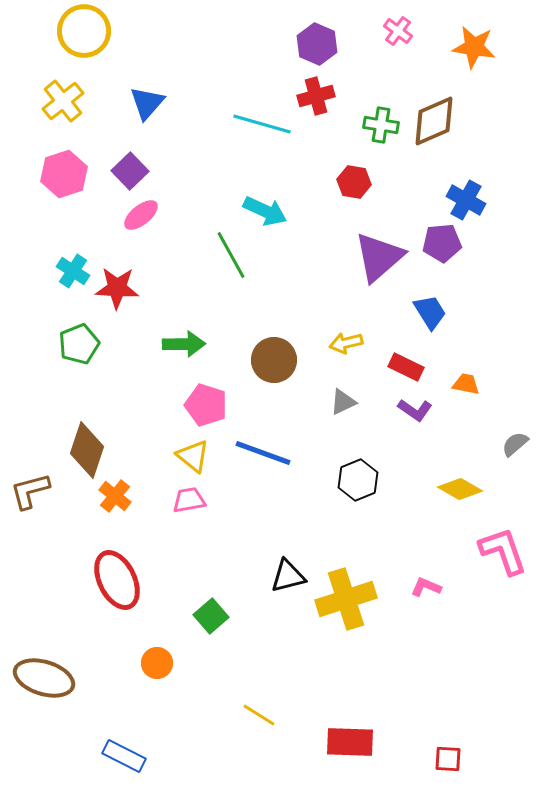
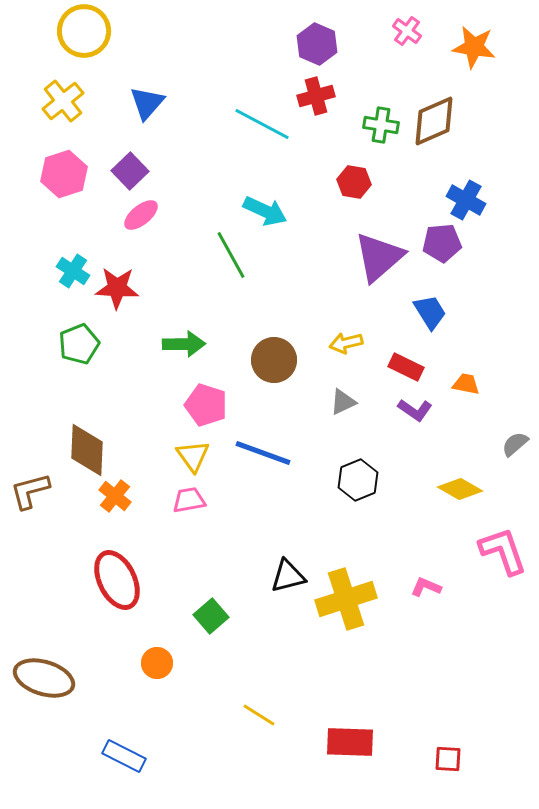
pink cross at (398, 31): moved 9 px right
cyan line at (262, 124): rotated 12 degrees clockwise
brown diamond at (87, 450): rotated 16 degrees counterclockwise
yellow triangle at (193, 456): rotated 15 degrees clockwise
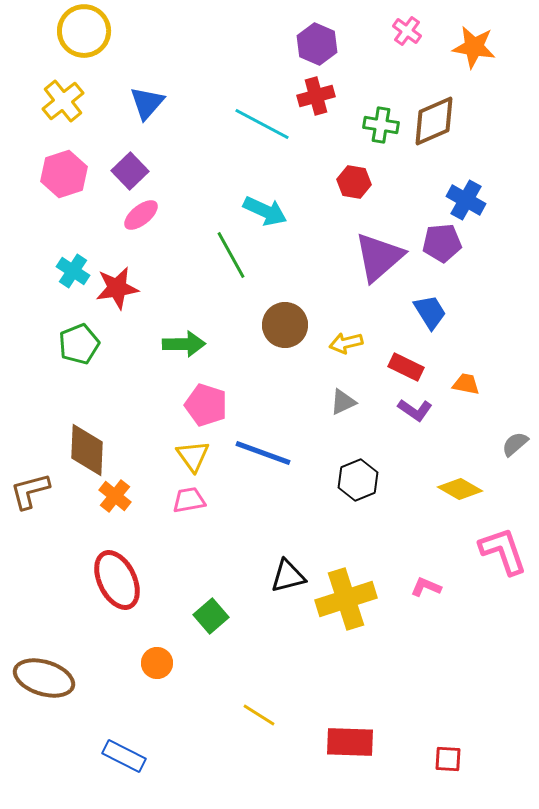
red star at (117, 288): rotated 12 degrees counterclockwise
brown circle at (274, 360): moved 11 px right, 35 px up
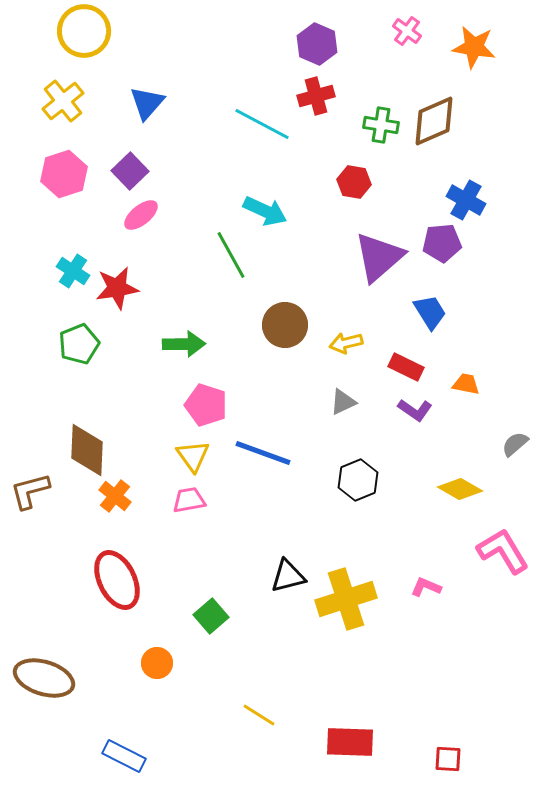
pink L-shape at (503, 551): rotated 12 degrees counterclockwise
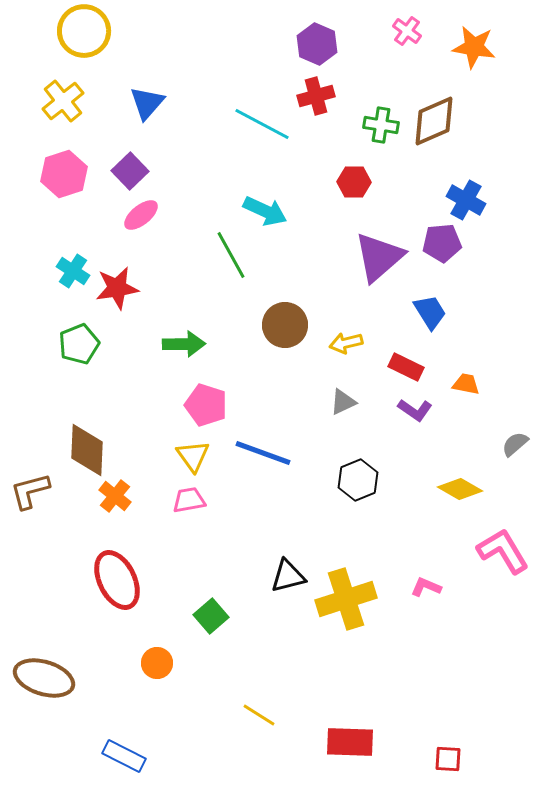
red hexagon at (354, 182): rotated 8 degrees counterclockwise
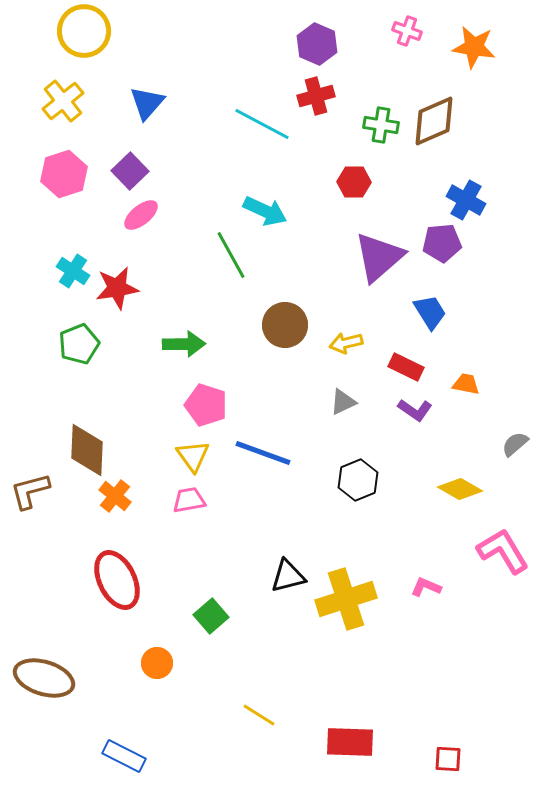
pink cross at (407, 31): rotated 16 degrees counterclockwise
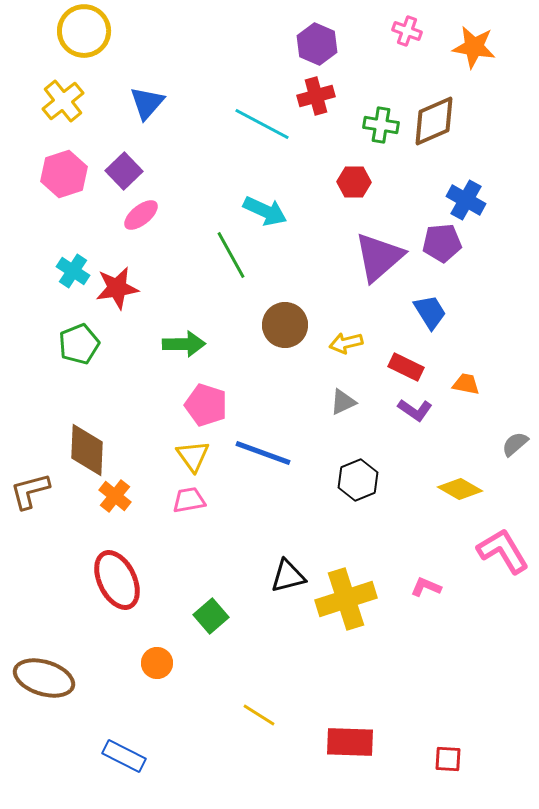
purple square at (130, 171): moved 6 px left
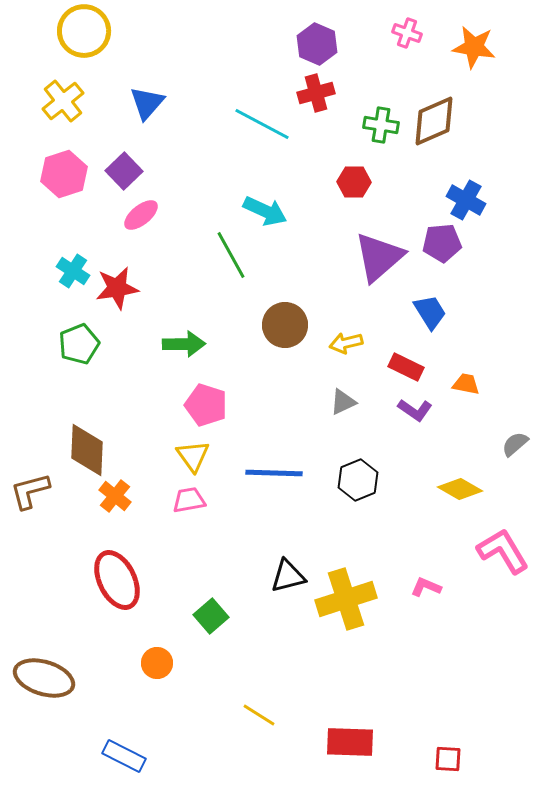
pink cross at (407, 31): moved 2 px down
red cross at (316, 96): moved 3 px up
blue line at (263, 453): moved 11 px right, 20 px down; rotated 18 degrees counterclockwise
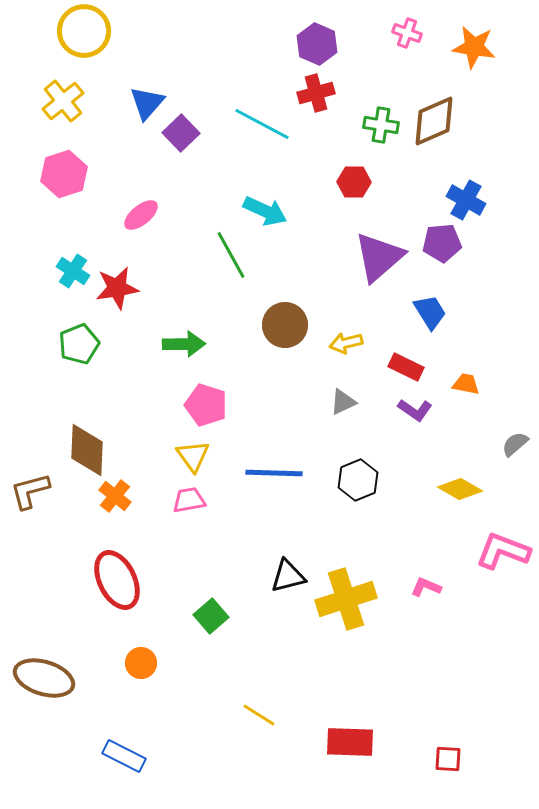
purple square at (124, 171): moved 57 px right, 38 px up
pink L-shape at (503, 551): rotated 38 degrees counterclockwise
orange circle at (157, 663): moved 16 px left
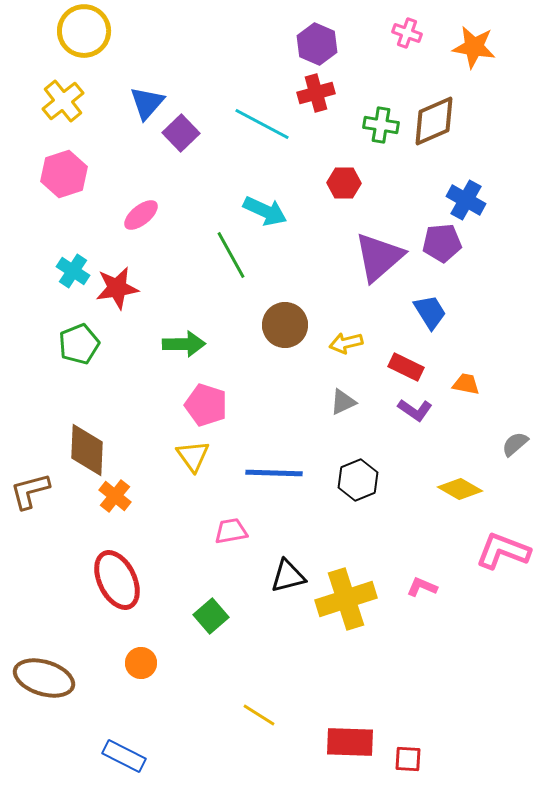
red hexagon at (354, 182): moved 10 px left, 1 px down
pink trapezoid at (189, 500): moved 42 px right, 31 px down
pink L-shape at (426, 587): moved 4 px left
red square at (448, 759): moved 40 px left
